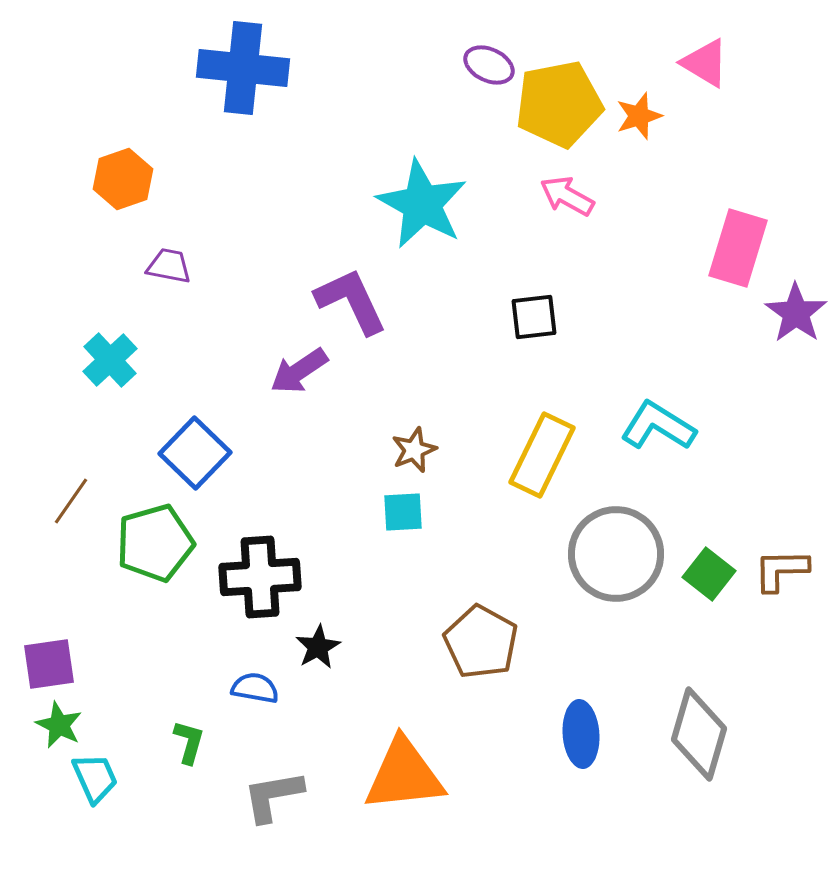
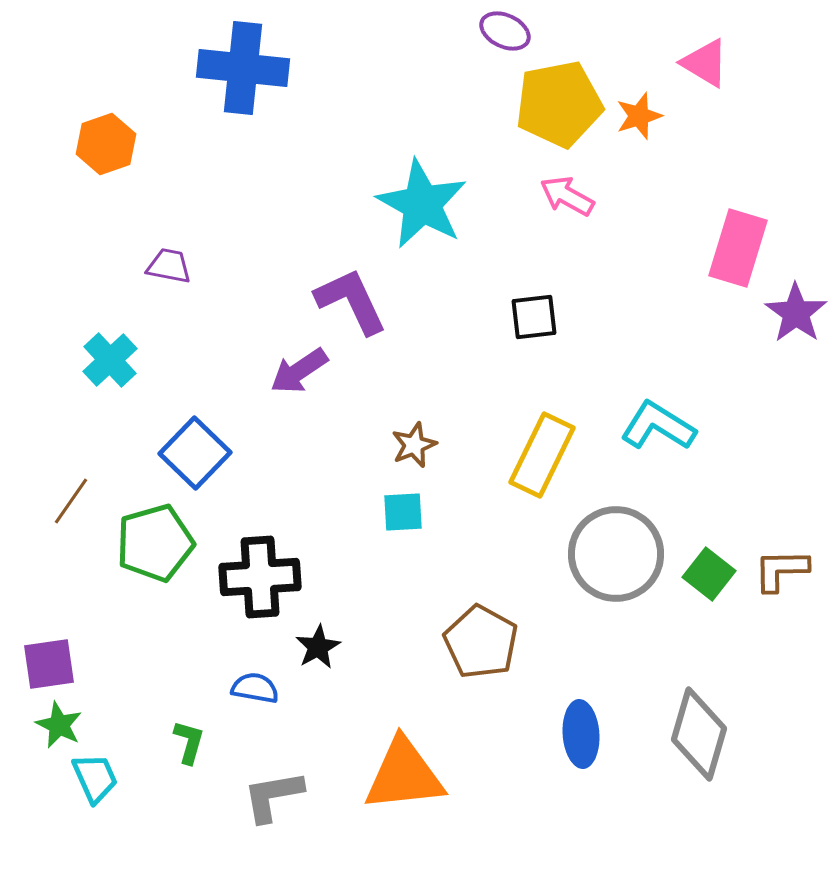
purple ellipse: moved 16 px right, 34 px up
orange hexagon: moved 17 px left, 35 px up
brown star: moved 5 px up
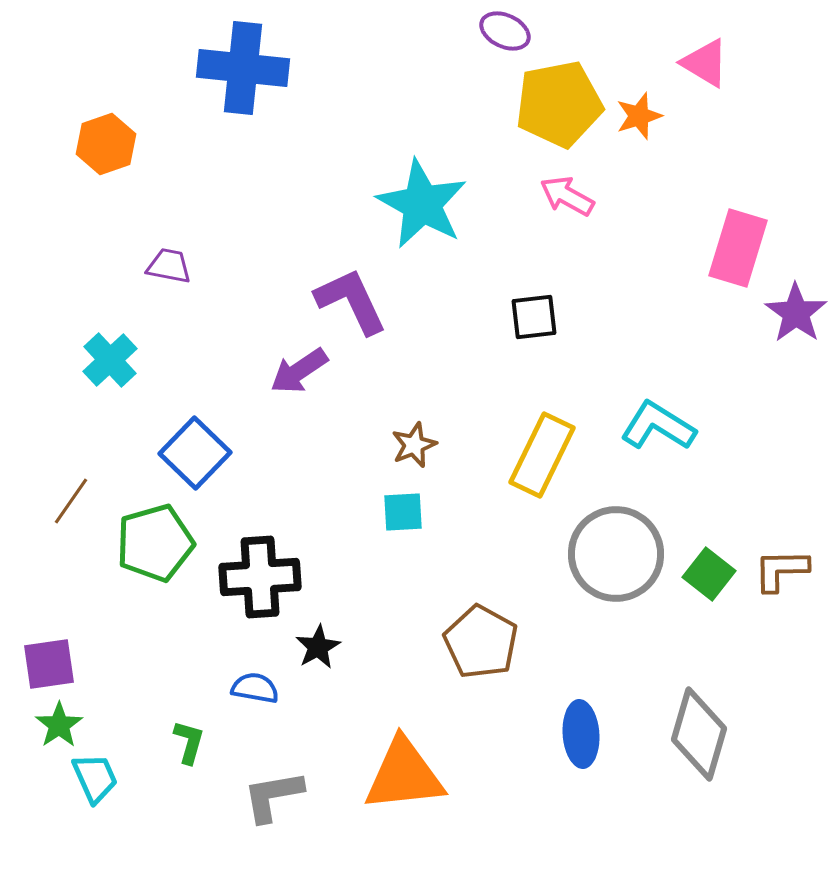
green star: rotated 12 degrees clockwise
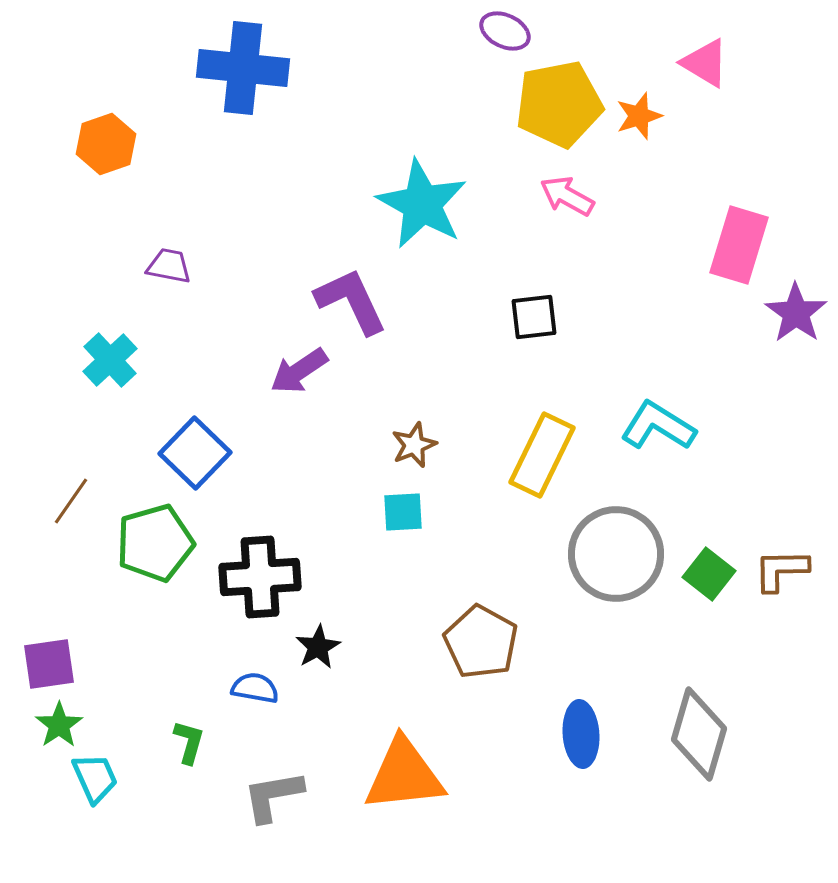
pink rectangle: moved 1 px right, 3 px up
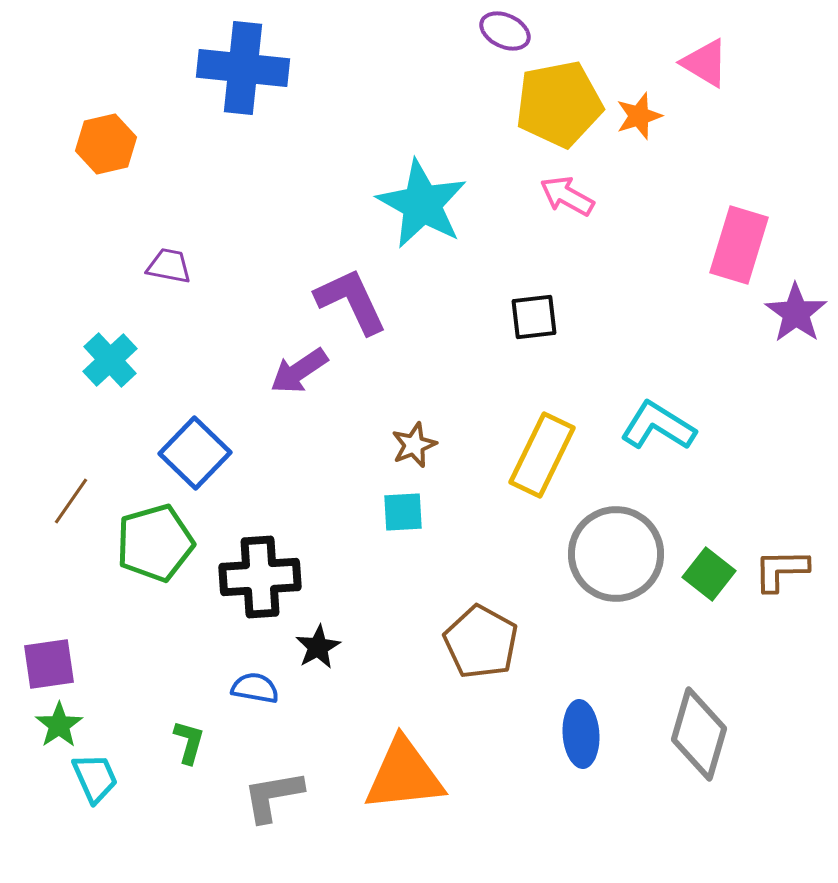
orange hexagon: rotated 6 degrees clockwise
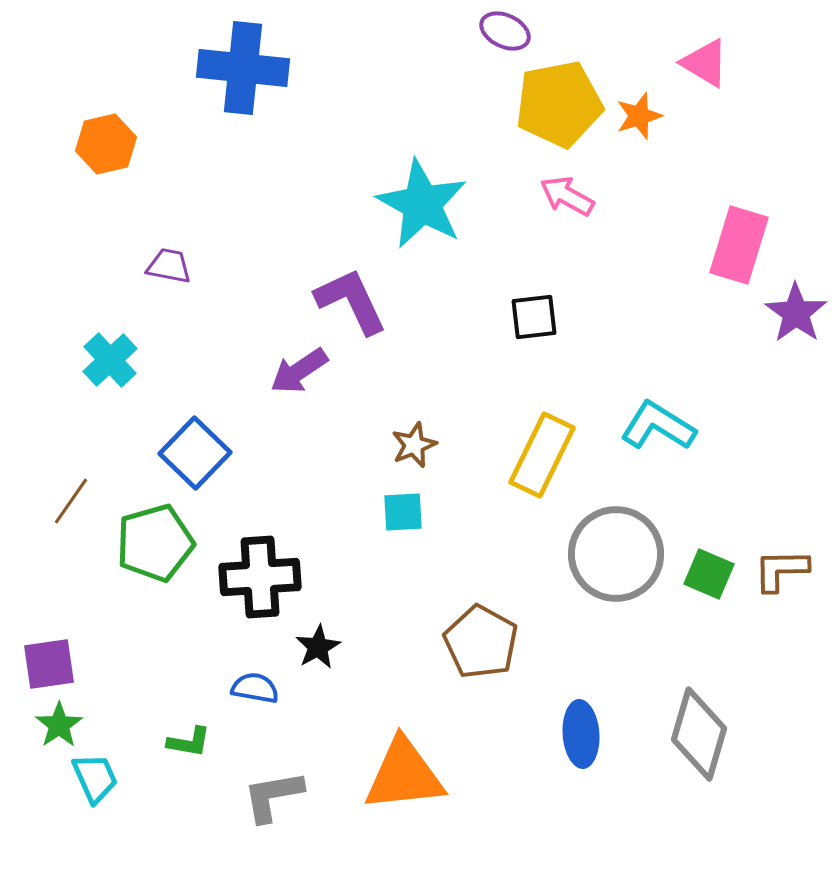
green square: rotated 15 degrees counterclockwise
green L-shape: rotated 84 degrees clockwise
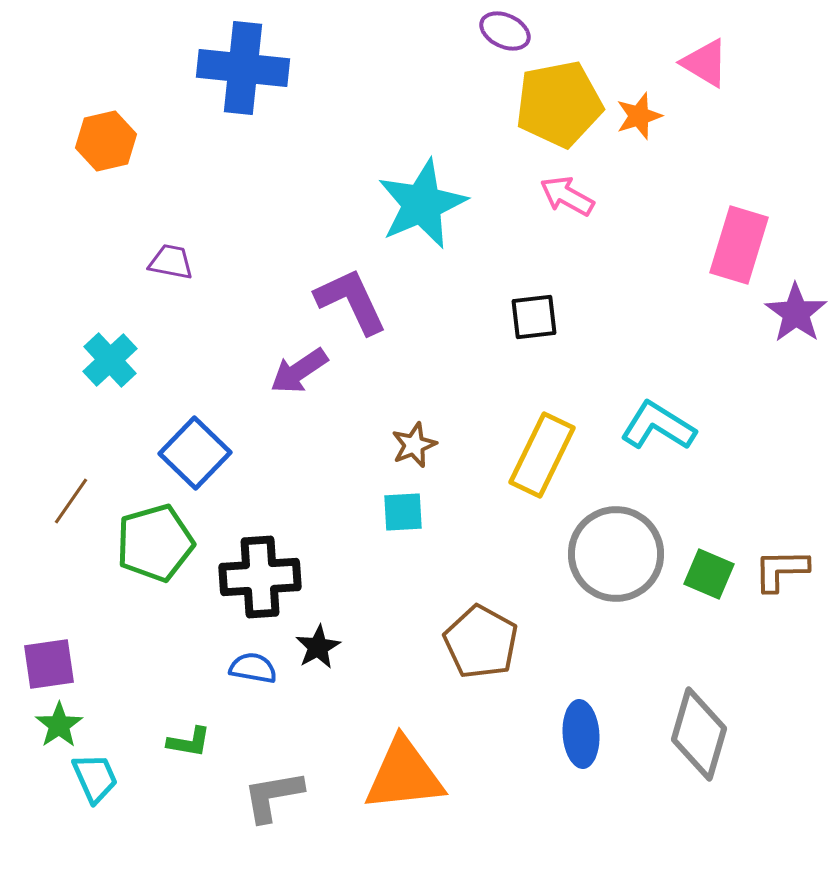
orange hexagon: moved 3 px up
cyan star: rotated 20 degrees clockwise
purple trapezoid: moved 2 px right, 4 px up
blue semicircle: moved 2 px left, 20 px up
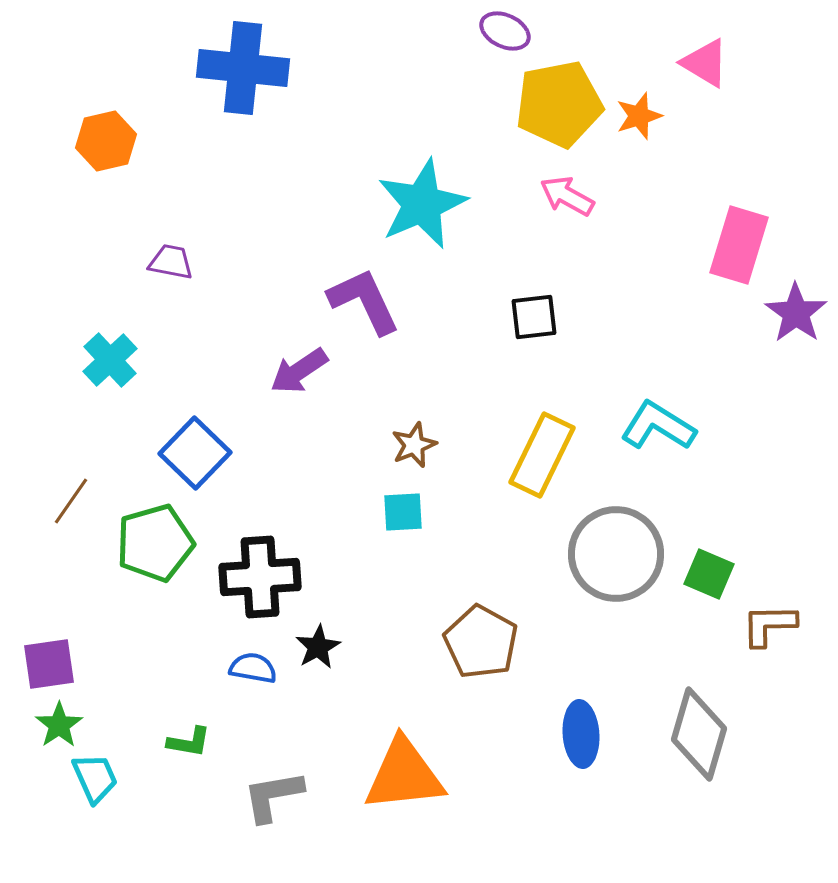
purple L-shape: moved 13 px right
brown L-shape: moved 12 px left, 55 px down
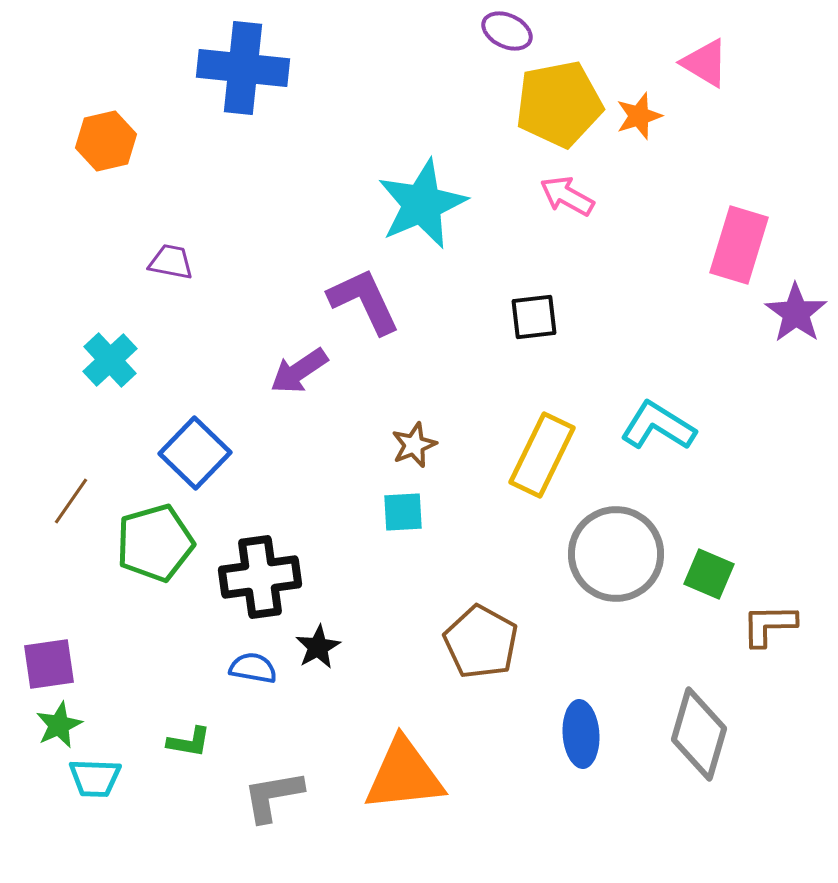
purple ellipse: moved 2 px right
black cross: rotated 4 degrees counterclockwise
green star: rotated 9 degrees clockwise
cyan trapezoid: rotated 116 degrees clockwise
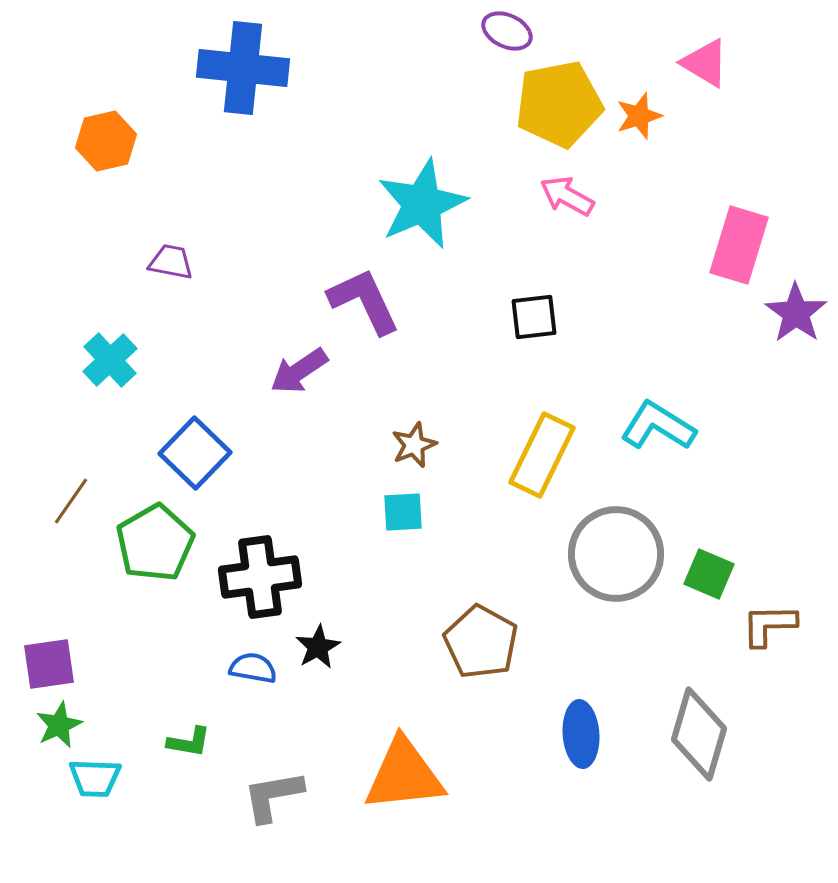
green pentagon: rotated 14 degrees counterclockwise
